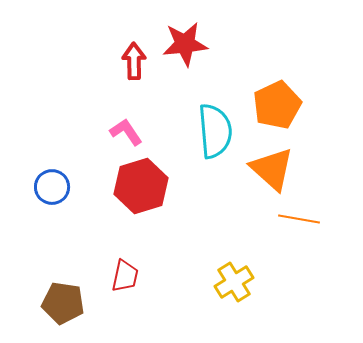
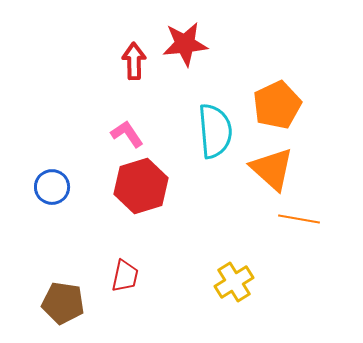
pink L-shape: moved 1 px right, 2 px down
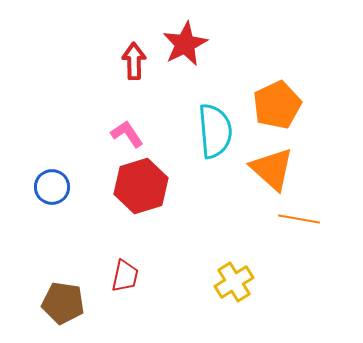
red star: rotated 21 degrees counterclockwise
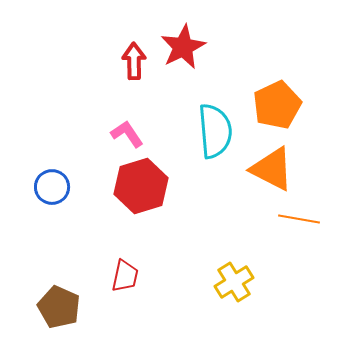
red star: moved 2 px left, 3 px down
orange triangle: rotated 15 degrees counterclockwise
brown pentagon: moved 4 px left, 4 px down; rotated 15 degrees clockwise
